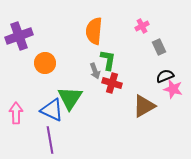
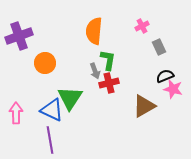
red cross: moved 3 px left; rotated 30 degrees counterclockwise
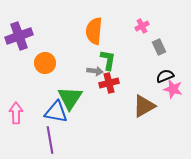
gray arrow: rotated 63 degrees counterclockwise
blue triangle: moved 4 px right, 2 px down; rotated 15 degrees counterclockwise
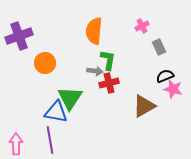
pink arrow: moved 31 px down
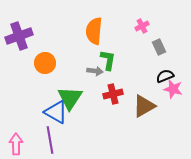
red cross: moved 4 px right, 11 px down
blue triangle: rotated 20 degrees clockwise
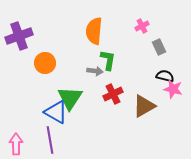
black semicircle: rotated 36 degrees clockwise
red cross: rotated 12 degrees counterclockwise
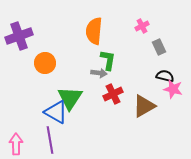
gray arrow: moved 4 px right, 2 px down
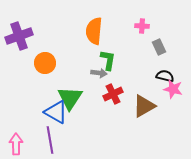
pink cross: rotated 32 degrees clockwise
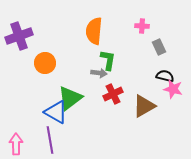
green triangle: rotated 20 degrees clockwise
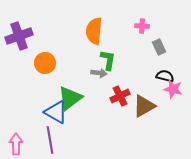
red cross: moved 7 px right, 2 px down
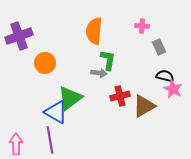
pink star: rotated 12 degrees clockwise
red cross: rotated 12 degrees clockwise
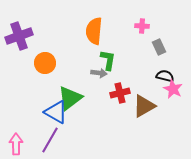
red cross: moved 3 px up
purple line: rotated 40 degrees clockwise
